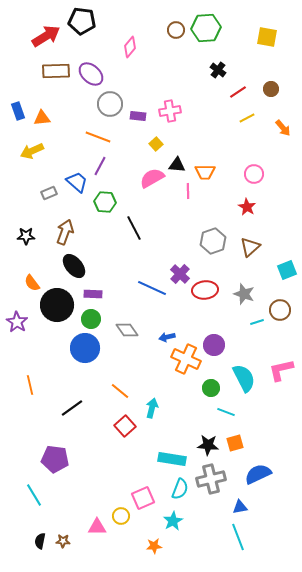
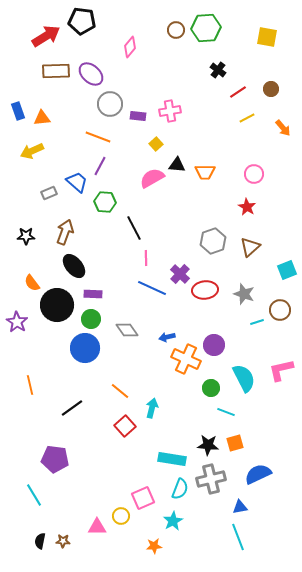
pink line at (188, 191): moved 42 px left, 67 px down
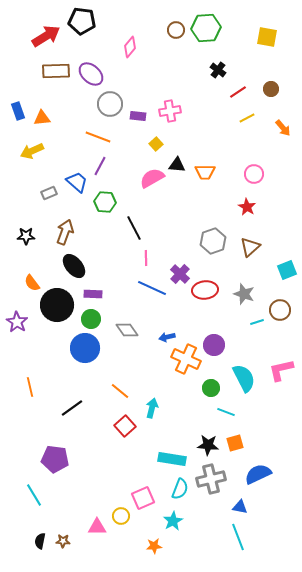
orange line at (30, 385): moved 2 px down
blue triangle at (240, 507): rotated 21 degrees clockwise
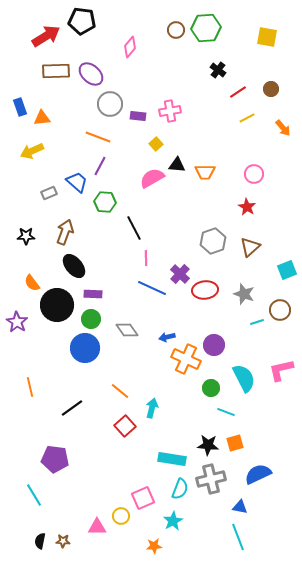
blue rectangle at (18, 111): moved 2 px right, 4 px up
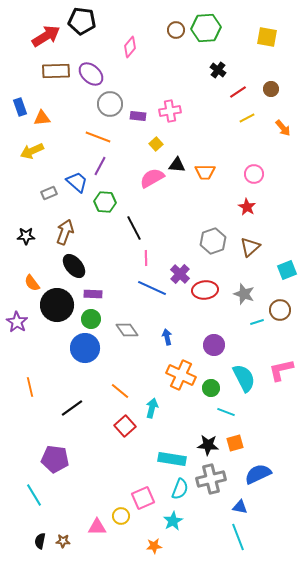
blue arrow at (167, 337): rotated 91 degrees clockwise
orange cross at (186, 359): moved 5 px left, 16 px down
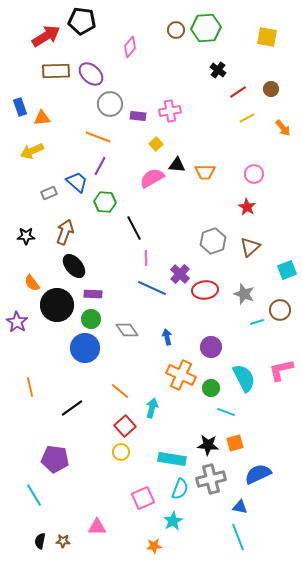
purple circle at (214, 345): moved 3 px left, 2 px down
yellow circle at (121, 516): moved 64 px up
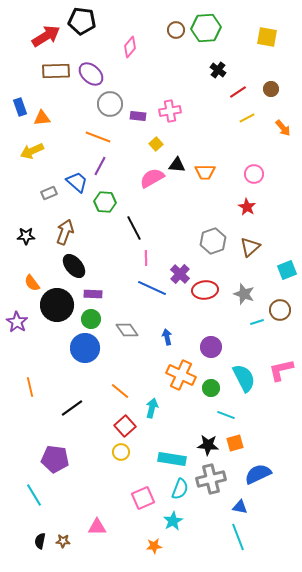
cyan line at (226, 412): moved 3 px down
